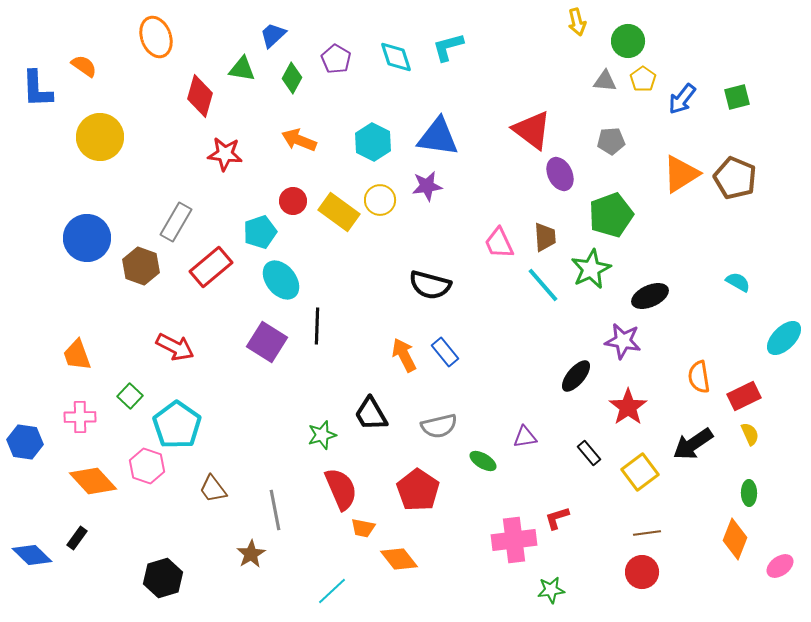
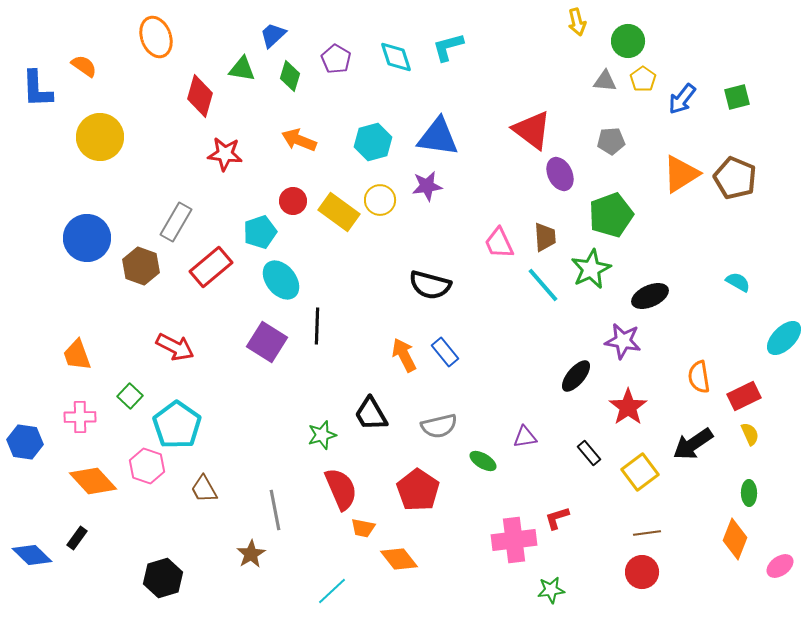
green diamond at (292, 78): moved 2 px left, 2 px up; rotated 12 degrees counterclockwise
cyan hexagon at (373, 142): rotated 18 degrees clockwise
brown trapezoid at (213, 489): moved 9 px left; rotated 8 degrees clockwise
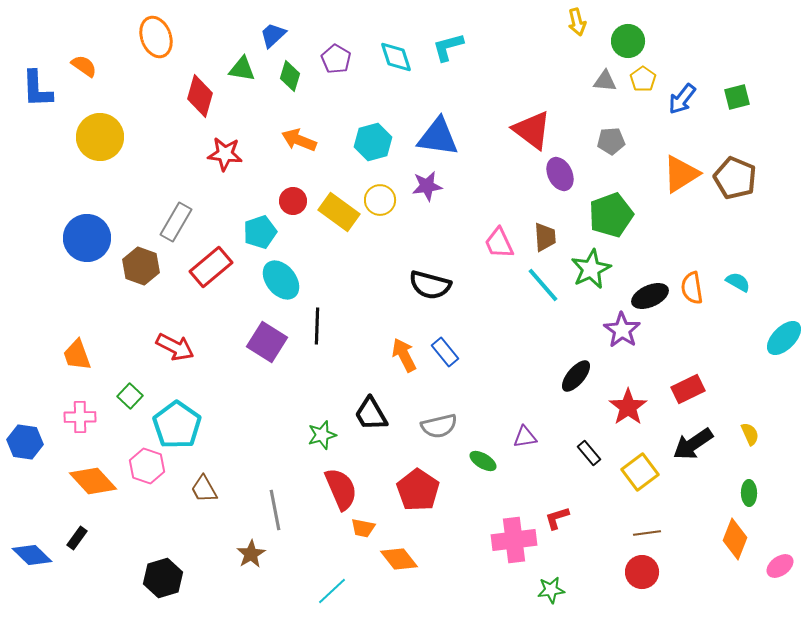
purple star at (623, 341): moved 1 px left, 11 px up; rotated 24 degrees clockwise
orange semicircle at (699, 377): moved 7 px left, 89 px up
red rectangle at (744, 396): moved 56 px left, 7 px up
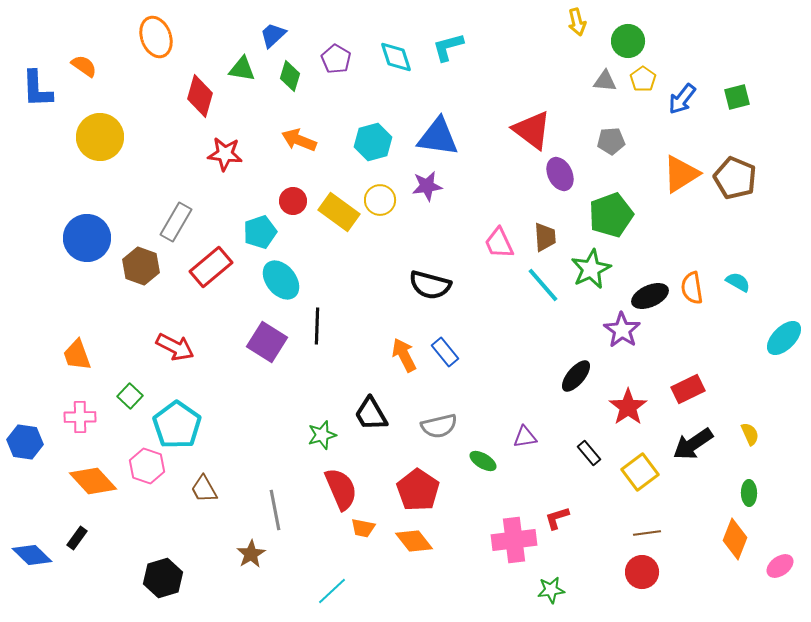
orange diamond at (399, 559): moved 15 px right, 18 px up
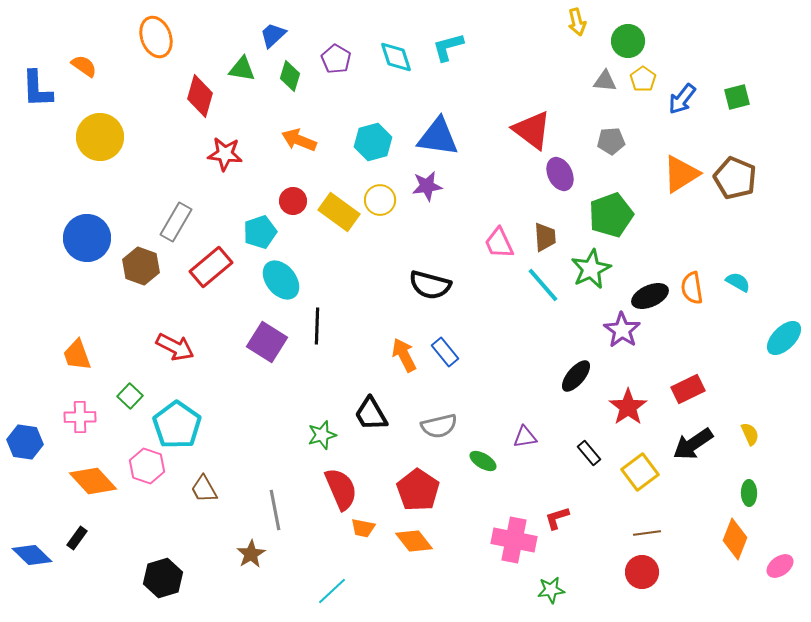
pink cross at (514, 540): rotated 18 degrees clockwise
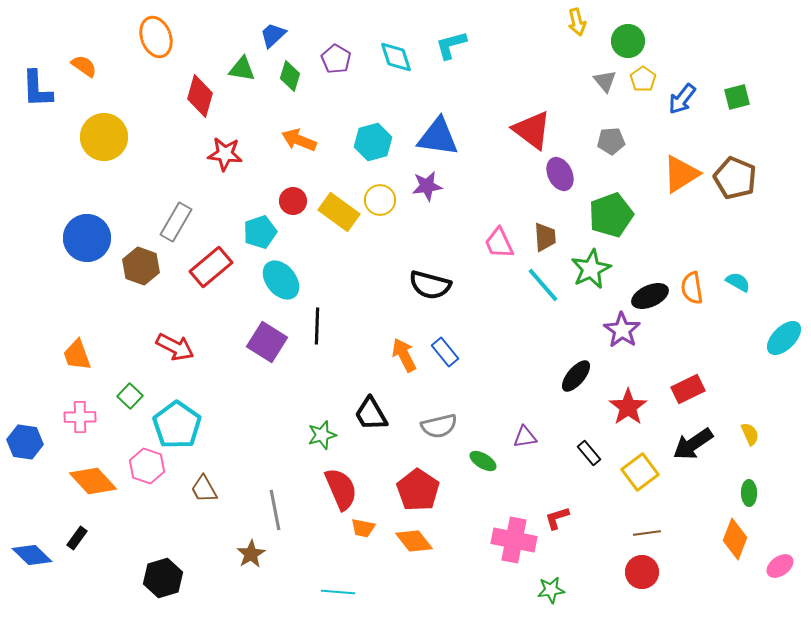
cyan L-shape at (448, 47): moved 3 px right, 2 px up
gray triangle at (605, 81): rotated 45 degrees clockwise
yellow circle at (100, 137): moved 4 px right
cyan line at (332, 591): moved 6 px right, 1 px down; rotated 48 degrees clockwise
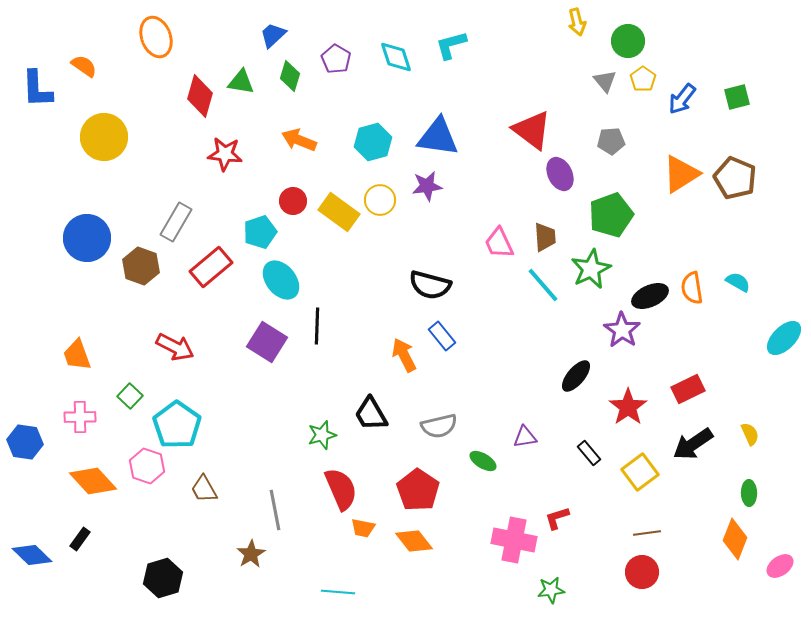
green triangle at (242, 69): moved 1 px left, 13 px down
blue rectangle at (445, 352): moved 3 px left, 16 px up
black rectangle at (77, 538): moved 3 px right, 1 px down
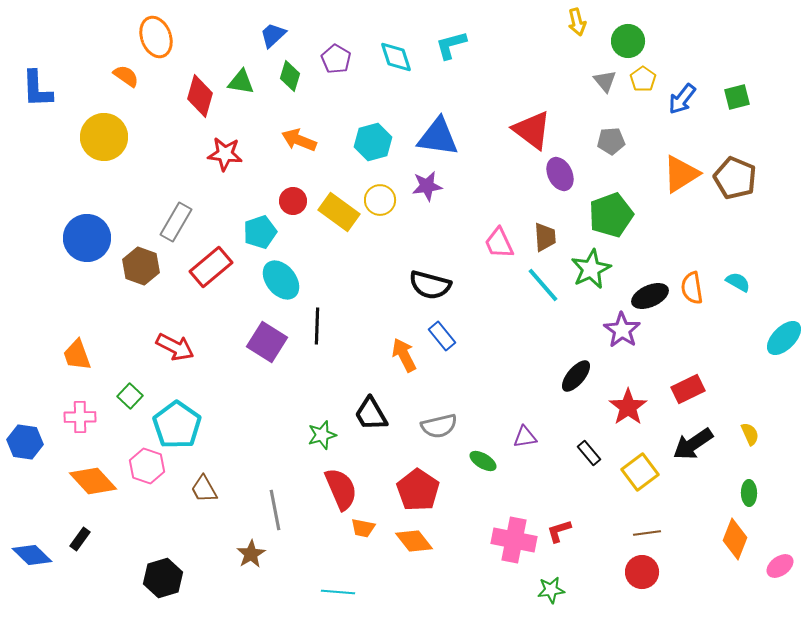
orange semicircle at (84, 66): moved 42 px right, 10 px down
red L-shape at (557, 518): moved 2 px right, 13 px down
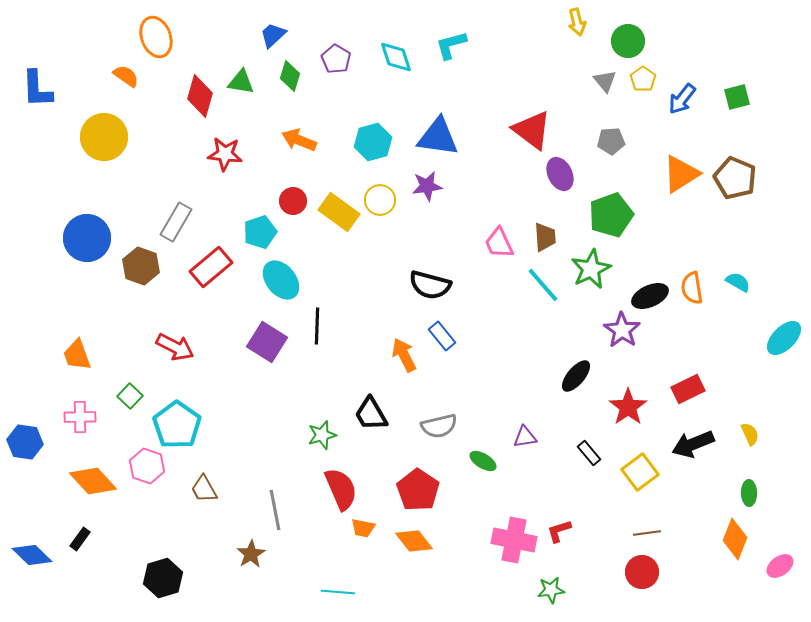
black arrow at (693, 444): rotated 12 degrees clockwise
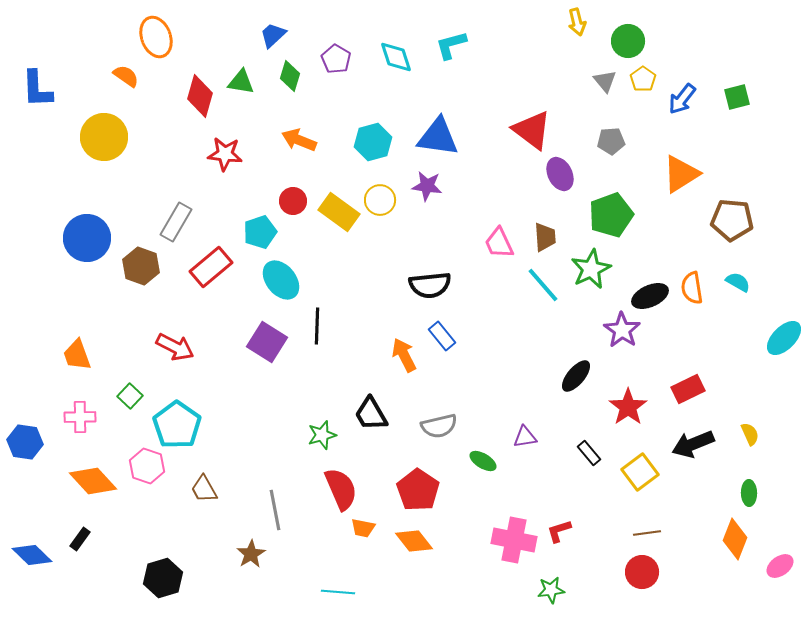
brown pentagon at (735, 178): moved 3 px left, 42 px down; rotated 18 degrees counterclockwise
purple star at (427, 186): rotated 16 degrees clockwise
black semicircle at (430, 285): rotated 21 degrees counterclockwise
